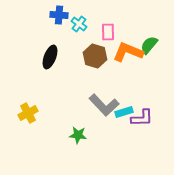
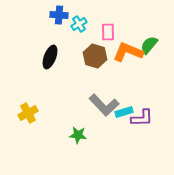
cyan cross: rotated 21 degrees clockwise
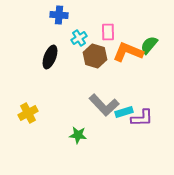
cyan cross: moved 14 px down
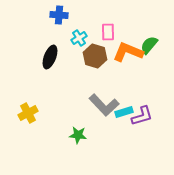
purple L-shape: moved 2 px up; rotated 15 degrees counterclockwise
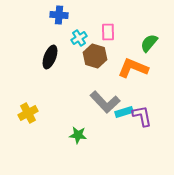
green semicircle: moved 2 px up
orange L-shape: moved 5 px right, 16 px down
gray L-shape: moved 1 px right, 3 px up
purple L-shape: rotated 85 degrees counterclockwise
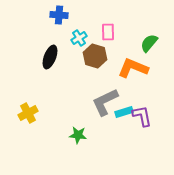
gray L-shape: rotated 108 degrees clockwise
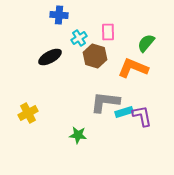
green semicircle: moved 3 px left
black ellipse: rotated 40 degrees clockwise
gray L-shape: rotated 32 degrees clockwise
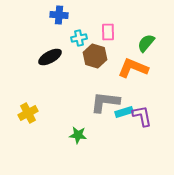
cyan cross: rotated 21 degrees clockwise
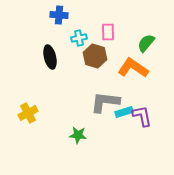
black ellipse: rotated 75 degrees counterclockwise
orange L-shape: rotated 12 degrees clockwise
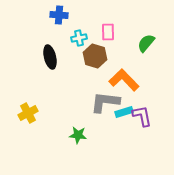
orange L-shape: moved 9 px left, 12 px down; rotated 12 degrees clockwise
